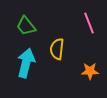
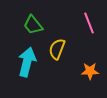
green trapezoid: moved 7 px right, 1 px up
yellow semicircle: rotated 15 degrees clockwise
cyan arrow: moved 1 px right, 1 px up
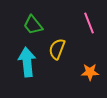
cyan arrow: rotated 20 degrees counterclockwise
orange star: moved 1 px down
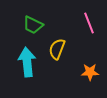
green trapezoid: rotated 25 degrees counterclockwise
